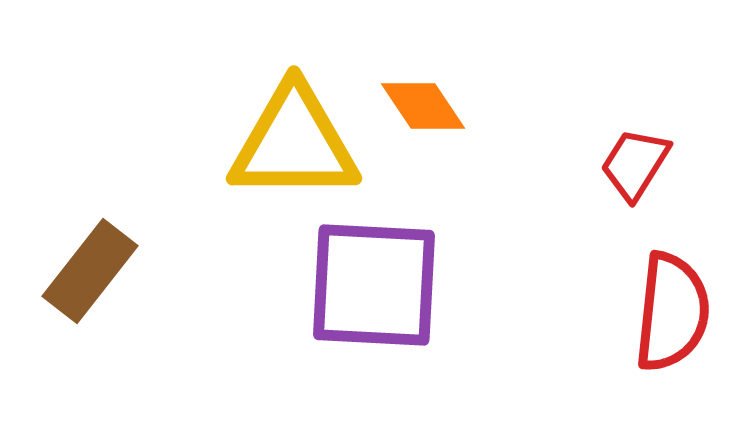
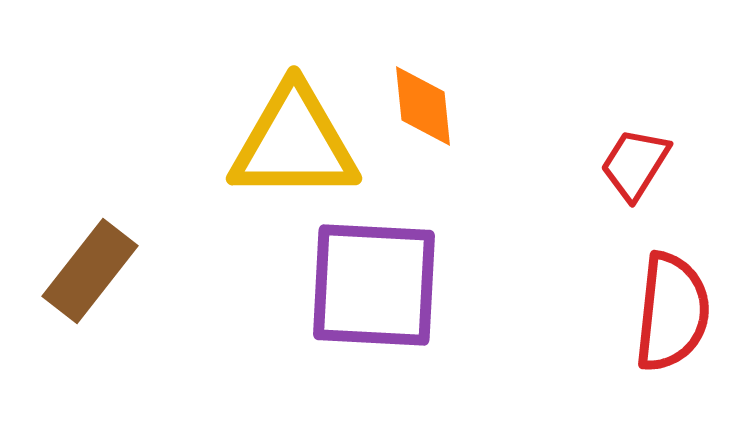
orange diamond: rotated 28 degrees clockwise
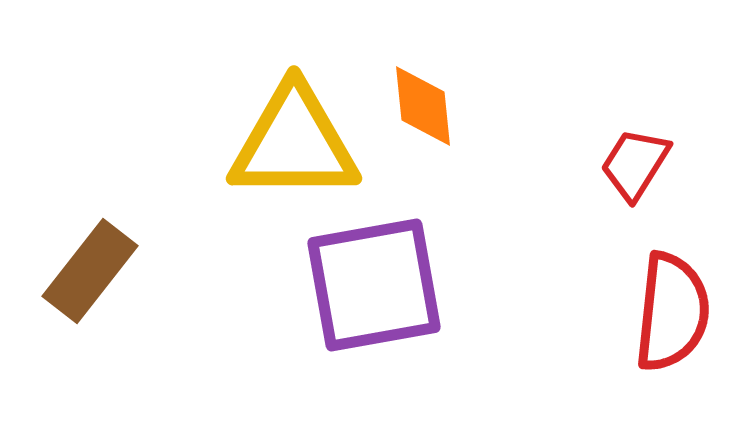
purple square: rotated 13 degrees counterclockwise
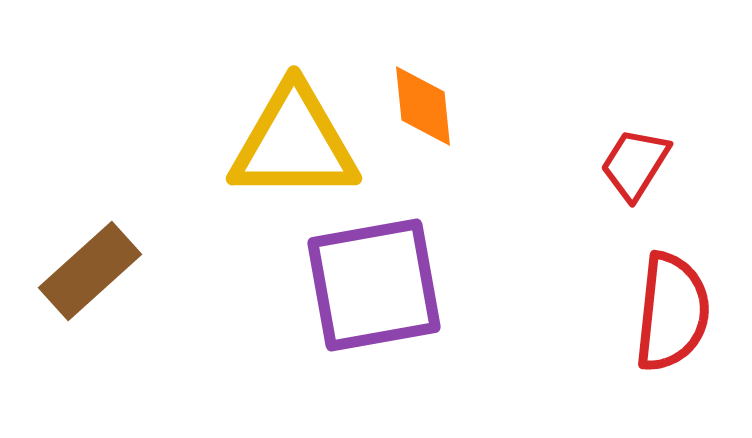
brown rectangle: rotated 10 degrees clockwise
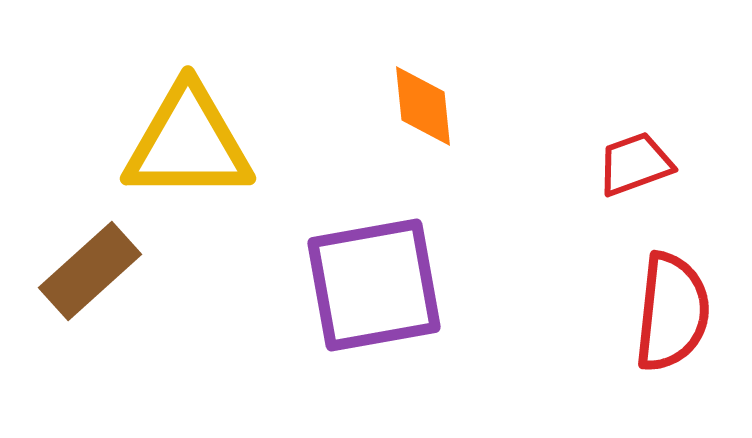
yellow triangle: moved 106 px left
red trapezoid: rotated 38 degrees clockwise
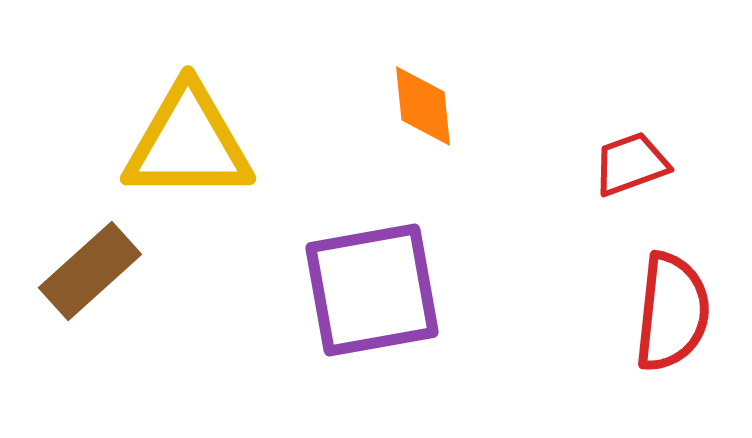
red trapezoid: moved 4 px left
purple square: moved 2 px left, 5 px down
